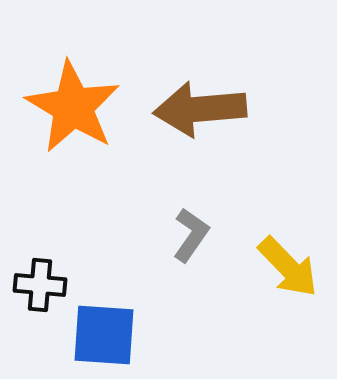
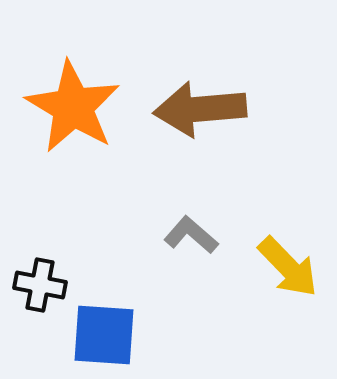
gray L-shape: rotated 84 degrees counterclockwise
black cross: rotated 6 degrees clockwise
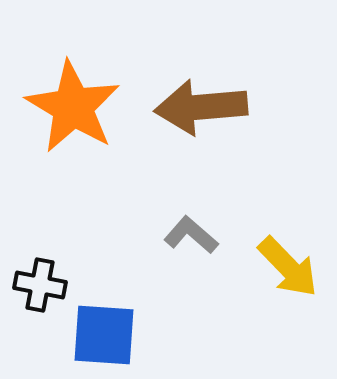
brown arrow: moved 1 px right, 2 px up
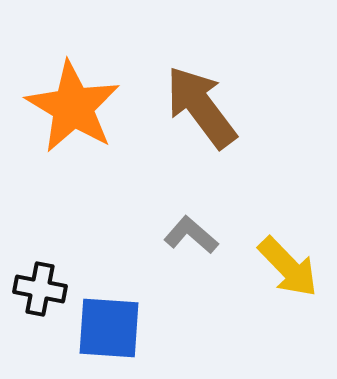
brown arrow: rotated 58 degrees clockwise
black cross: moved 4 px down
blue square: moved 5 px right, 7 px up
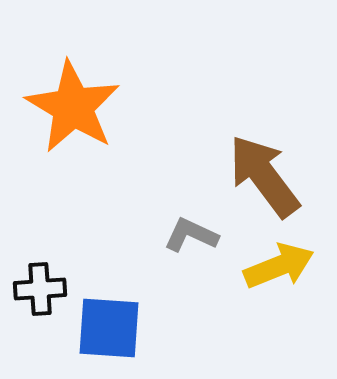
brown arrow: moved 63 px right, 69 px down
gray L-shape: rotated 16 degrees counterclockwise
yellow arrow: moved 9 px left, 1 px up; rotated 68 degrees counterclockwise
black cross: rotated 15 degrees counterclockwise
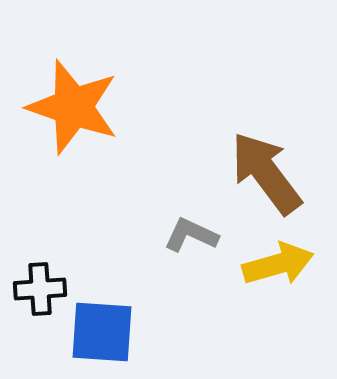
orange star: rotated 12 degrees counterclockwise
brown arrow: moved 2 px right, 3 px up
yellow arrow: moved 1 px left, 2 px up; rotated 6 degrees clockwise
blue square: moved 7 px left, 4 px down
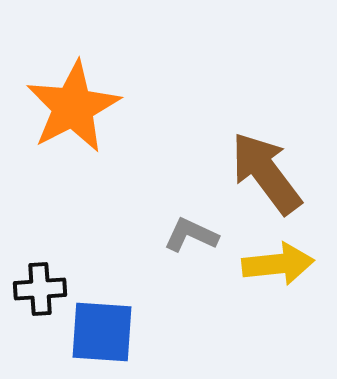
orange star: rotated 26 degrees clockwise
yellow arrow: rotated 10 degrees clockwise
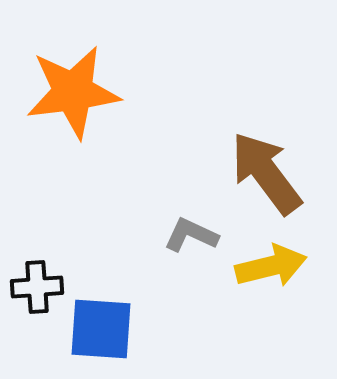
orange star: moved 15 px up; rotated 20 degrees clockwise
yellow arrow: moved 7 px left, 2 px down; rotated 8 degrees counterclockwise
black cross: moved 3 px left, 2 px up
blue square: moved 1 px left, 3 px up
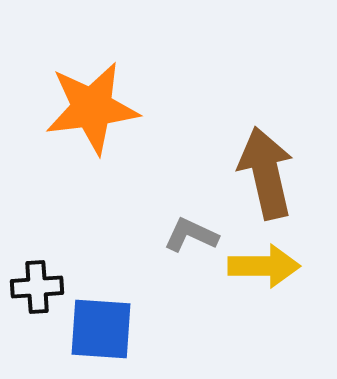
orange star: moved 19 px right, 16 px down
brown arrow: rotated 24 degrees clockwise
yellow arrow: moved 7 px left; rotated 14 degrees clockwise
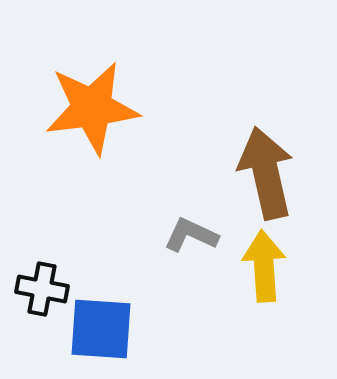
yellow arrow: rotated 94 degrees counterclockwise
black cross: moved 5 px right, 2 px down; rotated 15 degrees clockwise
